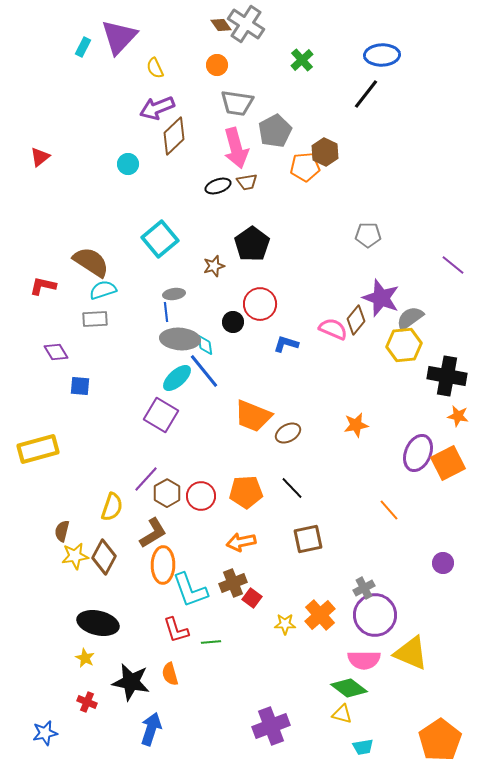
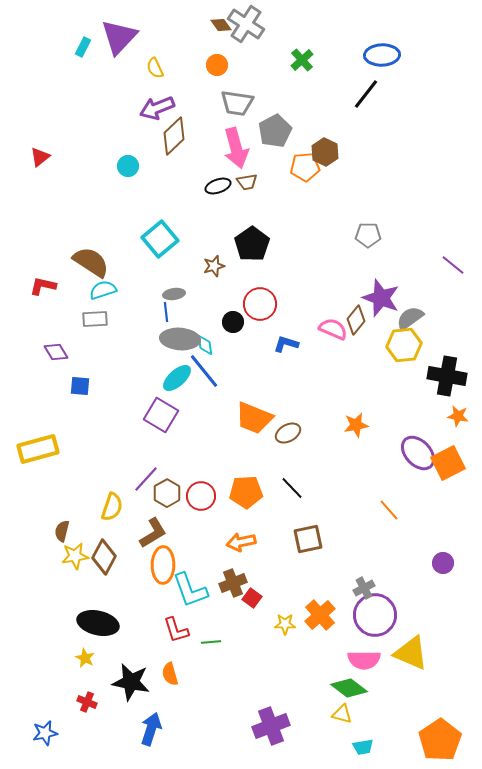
cyan circle at (128, 164): moved 2 px down
orange trapezoid at (253, 416): moved 1 px right, 2 px down
purple ellipse at (418, 453): rotated 66 degrees counterclockwise
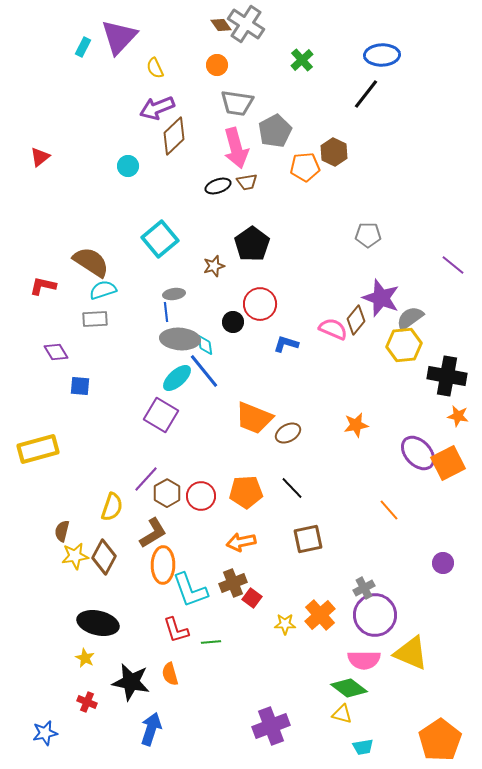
brown hexagon at (325, 152): moved 9 px right
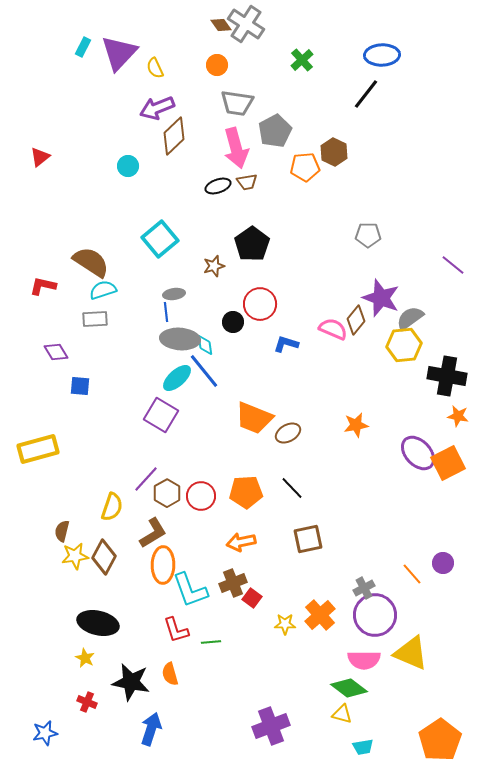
purple triangle at (119, 37): moved 16 px down
orange line at (389, 510): moved 23 px right, 64 px down
